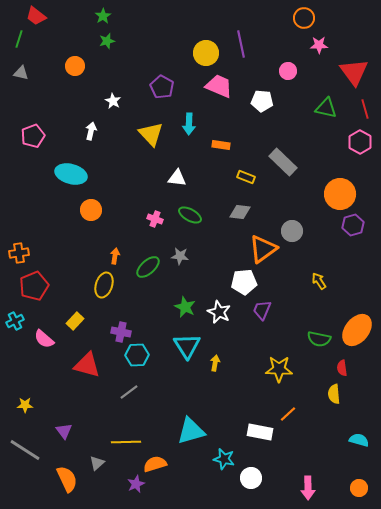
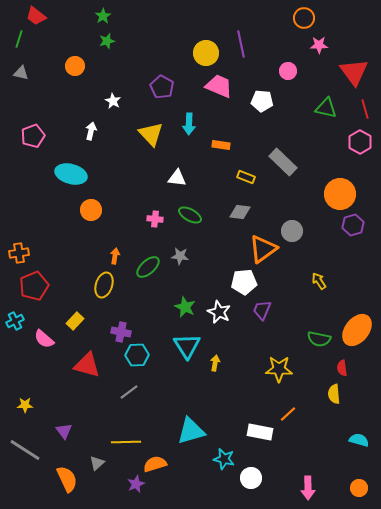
pink cross at (155, 219): rotated 14 degrees counterclockwise
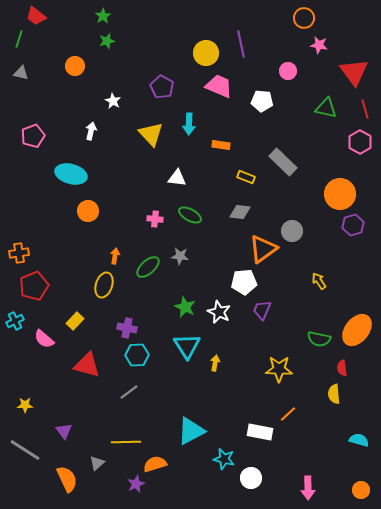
pink star at (319, 45): rotated 12 degrees clockwise
orange circle at (91, 210): moved 3 px left, 1 px down
purple cross at (121, 332): moved 6 px right, 4 px up
cyan triangle at (191, 431): rotated 12 degrees counterclockwise
orange circle at (359, 488): moved 2 px right, 2 px down
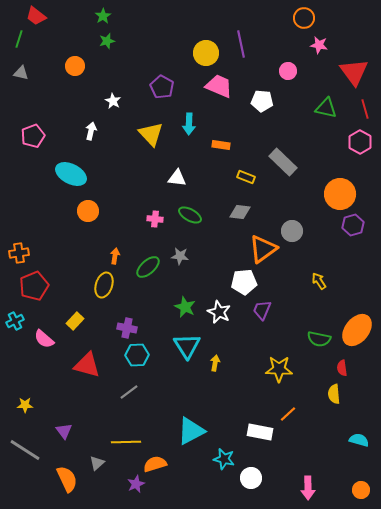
cyan ellipse at (71, 174): rotated 12 degrees clockwise
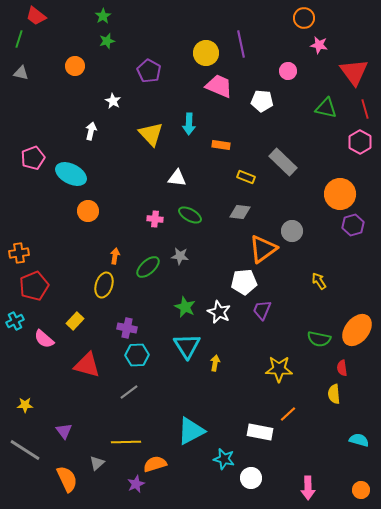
purple pentagon at (162, 87): moved 13 px left, 16 px up
pink pentagon at (33, 136): moved 22 px down
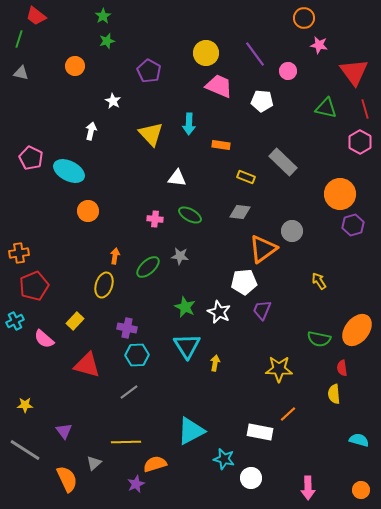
purple line at (241, 44): moved 14 px right, 10 px down; rotated 24 degrees counterclockwise
pink pentagon at (33, 158): moved 2 px left; rotated 25 degrees counterclockwise
cyan ellipse at (71, 174): moved 2 px left, 3 px up
gray triangle at (97, 463): moved 3 px left
